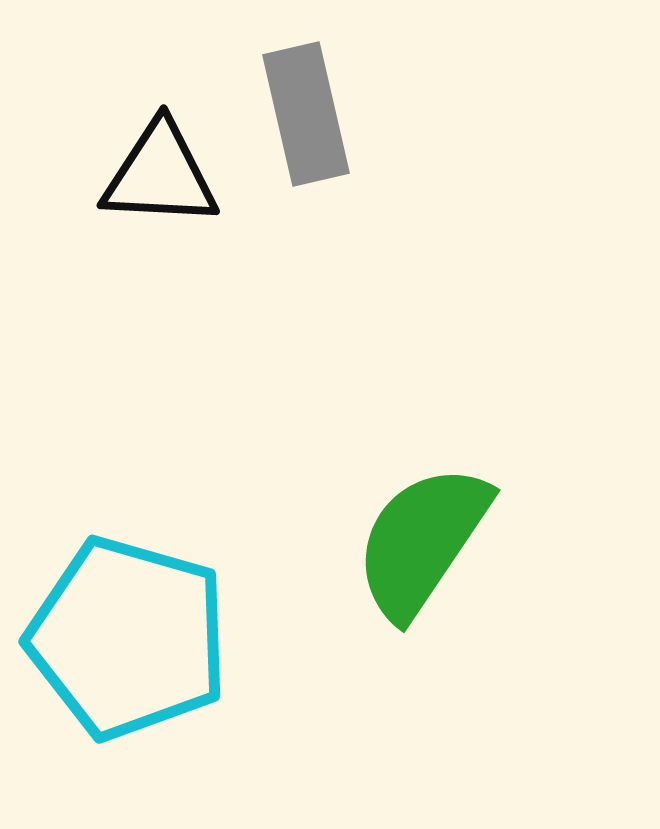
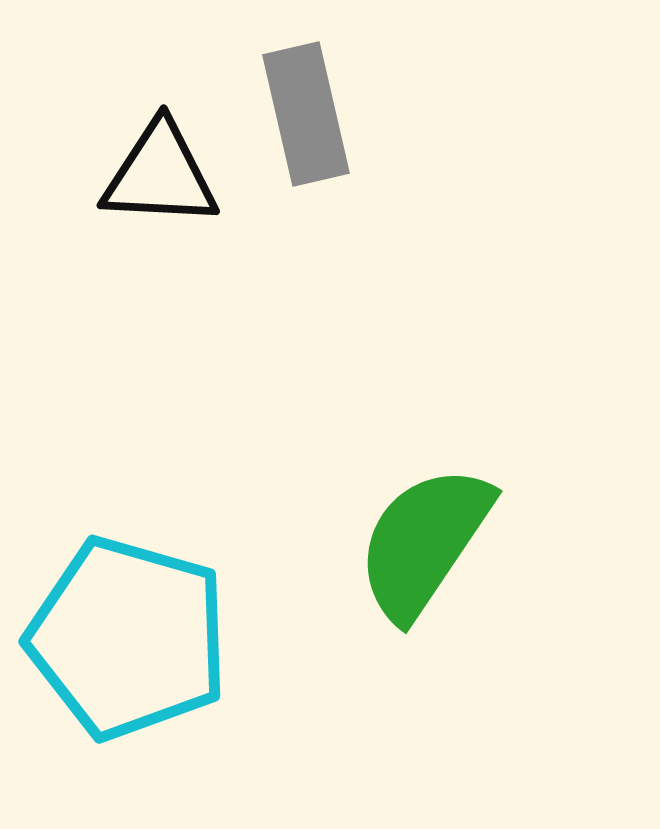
green semicircle: moved 2 px right, 1 px down
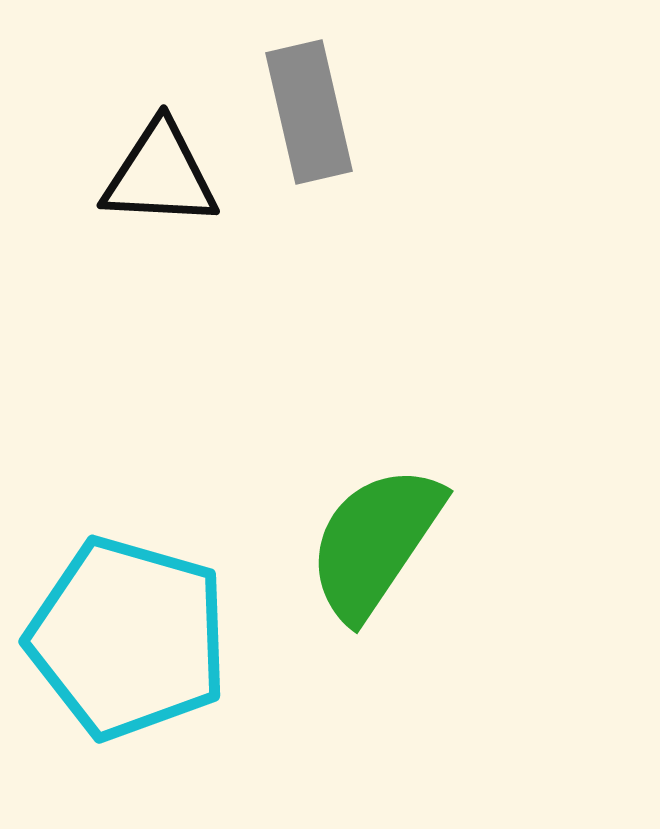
gray rectangle: moved 3 px right, 2 px up
green semicircle: moved 49 px left
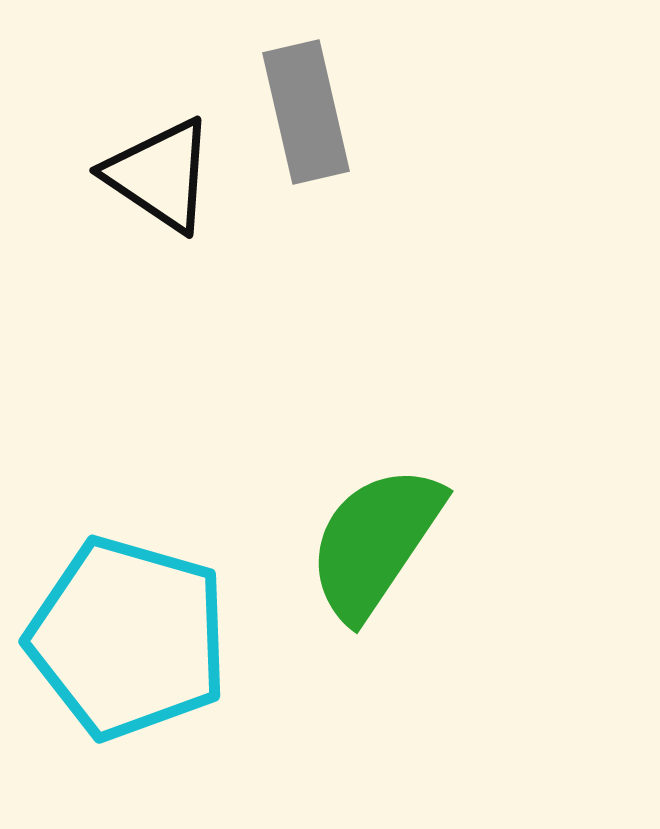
gray rectangle: moved 3 px left
black triangle: rotated 31 degrees clockwise
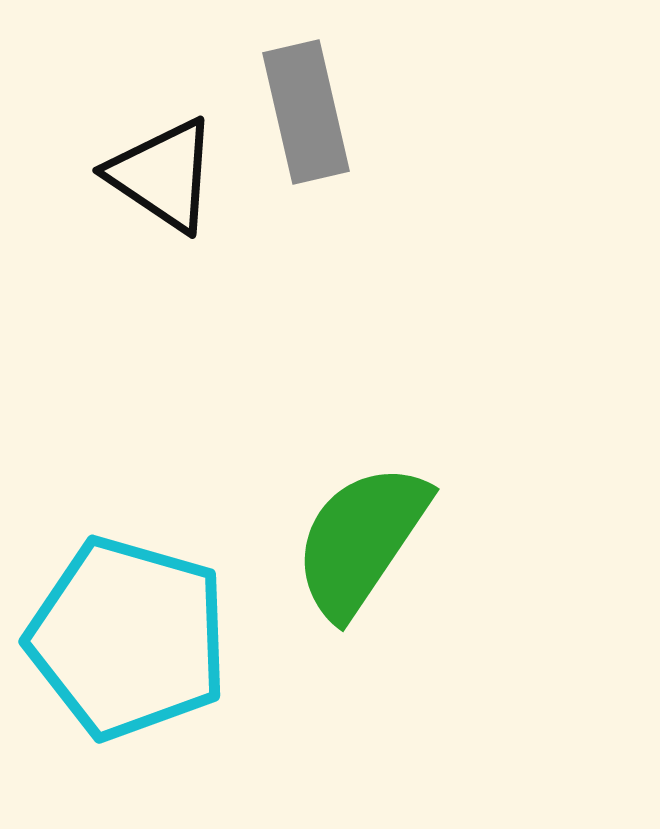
black triangle: moved 3 px right
green semicircle: moved 14 px left, 2 px up
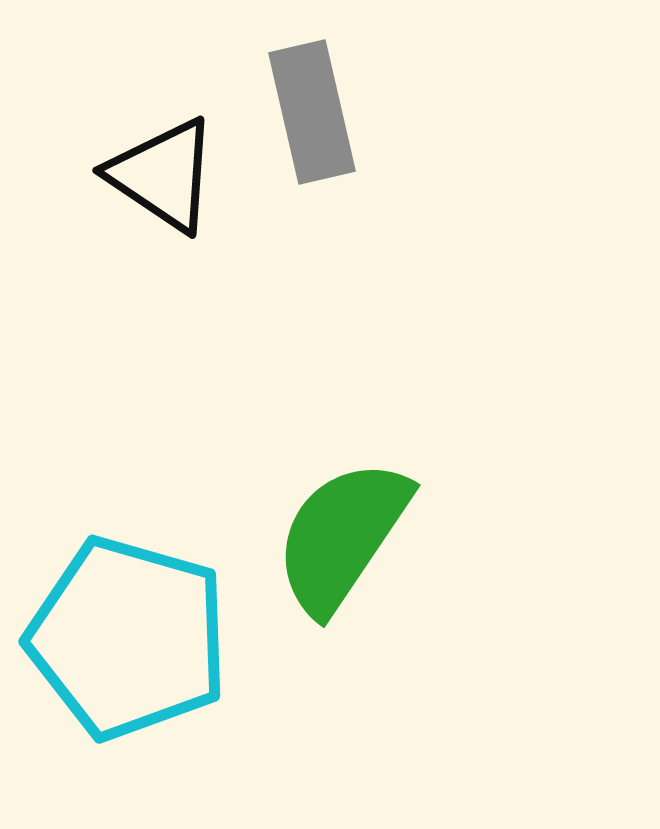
gray rectangle: moved 6 px right
green semicircle: moved 19 px left, 4 px up
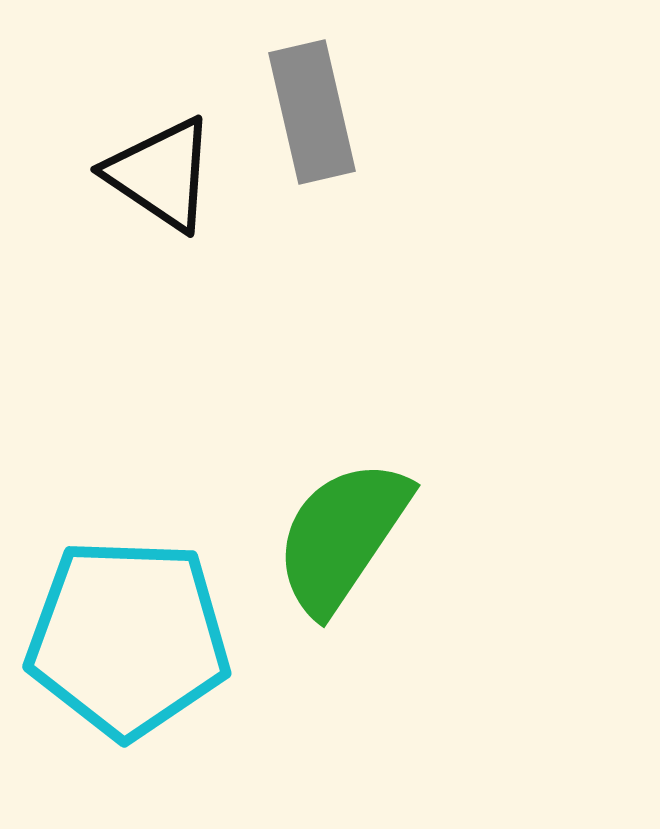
black triangle: moved 2 px left, 1 px up
cyan pentagon: rotated 14 degrees counterclockwise
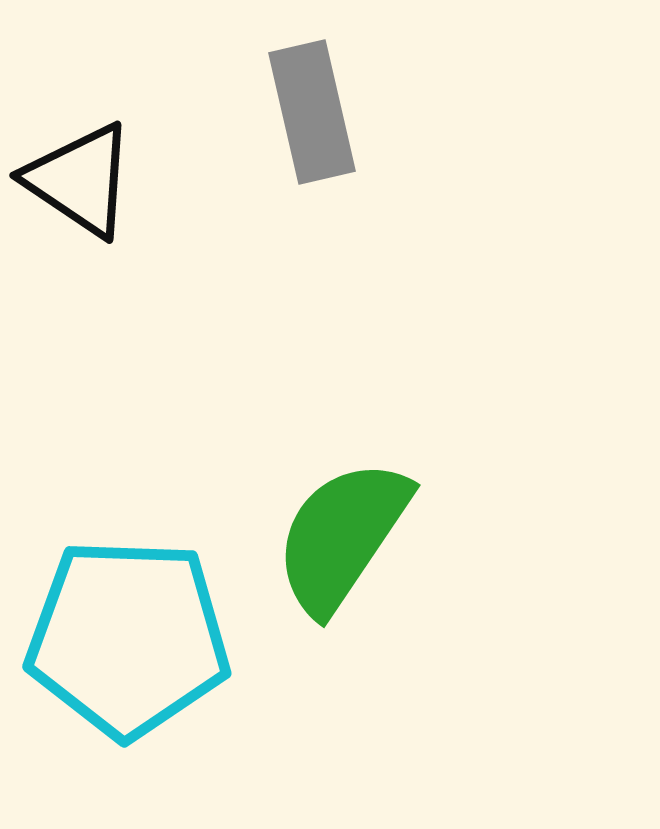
black triangle: moved 81 px left, 6 px down
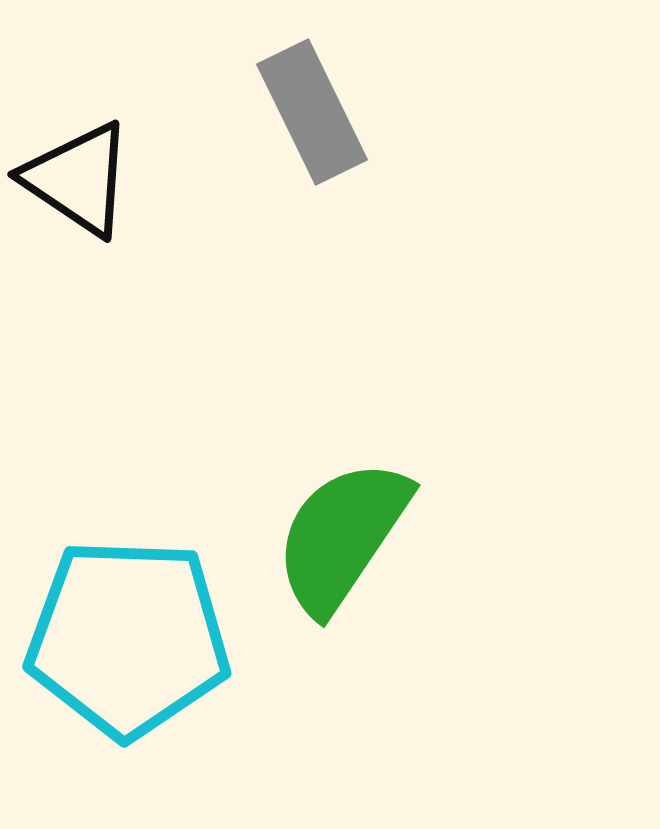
gray rectangle: rotated 13 degrees counterclockwise
black triangle: moved 2 px left, 1 px up
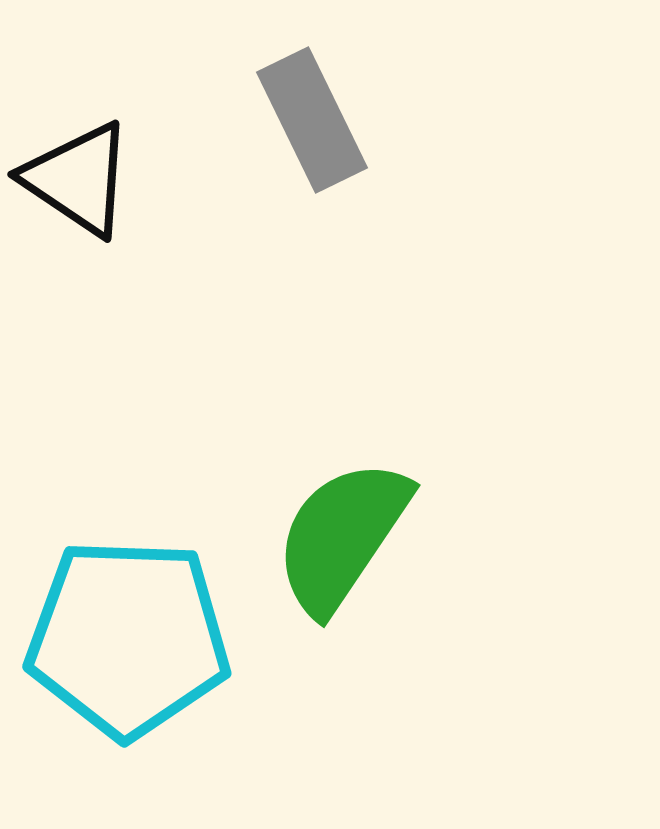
gray rectangle: moved 8 px down
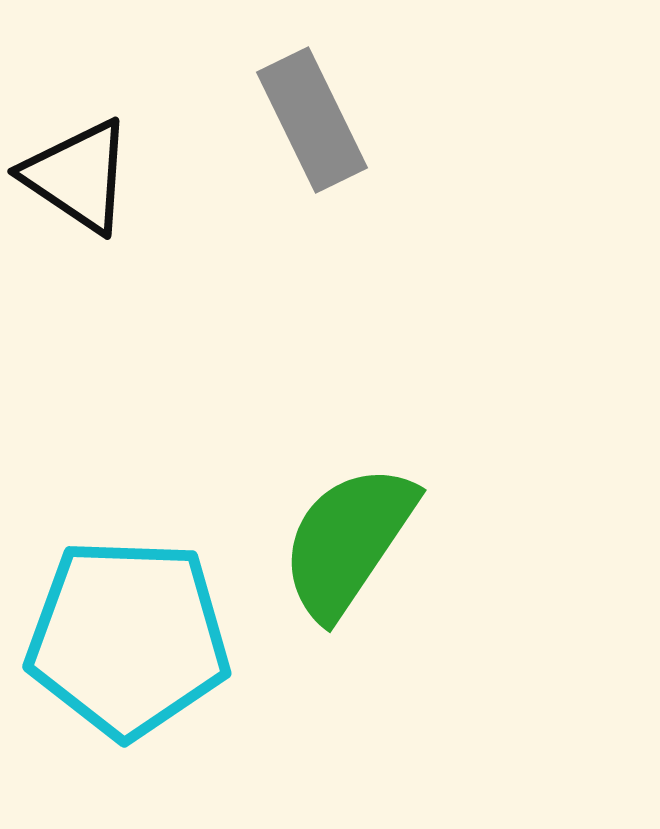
black triangle: moved 3 px up
green semicircle: moved 6 px right, 5 px down
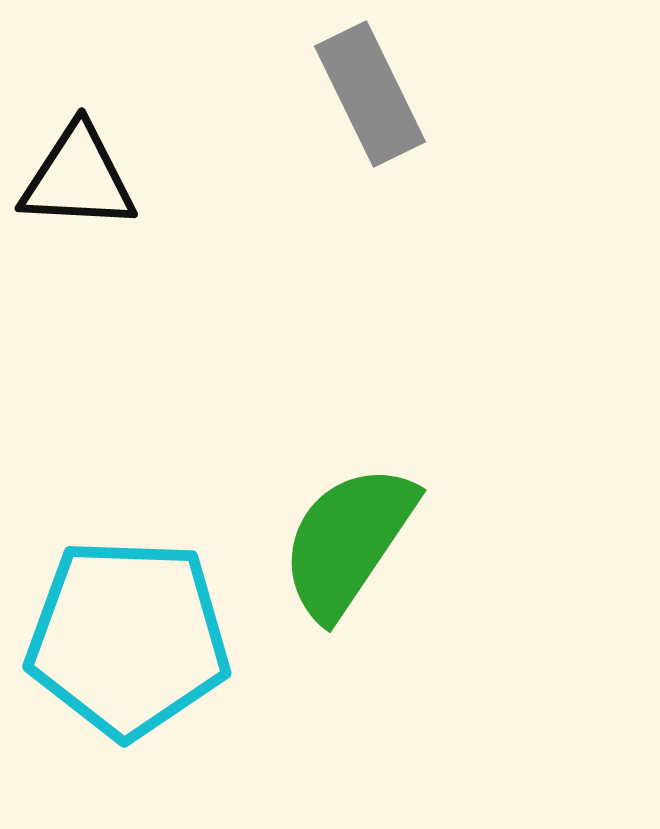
gray rectangle: moved 58 px right, 26 px up
black triangle: moved 2 px down; rotated 31 degrees counterclockwise
